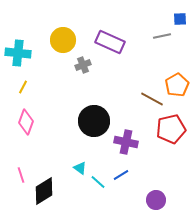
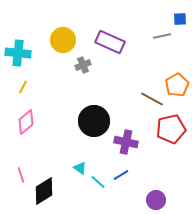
pink diamond: rotated 30 degrees clockwise
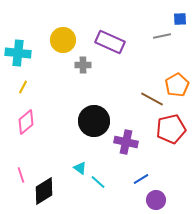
gray cross: rotated 21 degrees clockwise
blue line: moved 20 px right, 4 px down
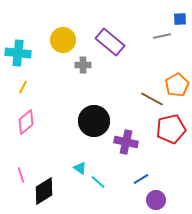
purple rectangle: rotated 16 degrees clockwise
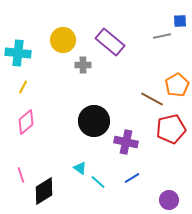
blue square: moved 2 px down
blue line: moved 9 px left, 1 px up
purple circle: moved 13 px right
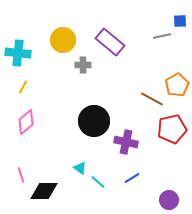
red pentagon: moved 1 px right
black diamond: rotated 32 degrees clockwise
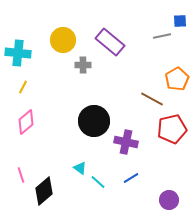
orange pentagon: moved 6 px up
blue line: moved 1 px left
black diamond: rotated 40 degrees counterclockwise
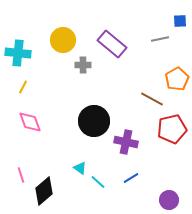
gray line: moved 2 px left, 3 px down
purple rectangle: moved 2 px right, 2 px down
pink diamond: moved 4 px right; rotated 70 degrees counterclockwise
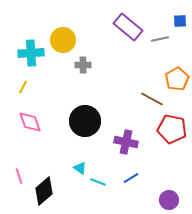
purple rectangle: moved 16 px right, 17 px up
cyan cross: moved 13 px right; rotated 10 degrees counterclockwise
black circle: moved 9 px left
red pentagon: rotated 24 degrees clockwise
pink line: moved 2 px left, 1 px down
cyan line: rotated 21 degrees counterclockwise
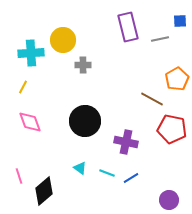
purple rectangle: rotated 36 degrees clockwise
cyan line: moved 9 px right, 9 px up
